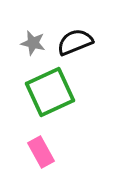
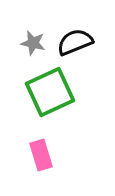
pink rectangle: moved 3 px down; rotated 12 degrees clockwise
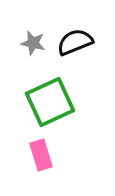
green square: moved 10 px down
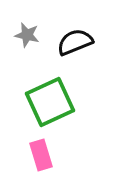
gray star: moved 6 px left, 8 px up
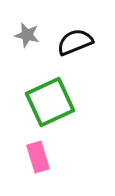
pink rectangle: moved 3 px left, 2 px down
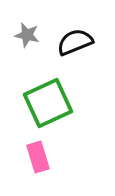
green square: moved 2 px left, 1 px down
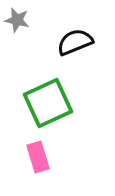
gray star: moved 10 px left, 15 px up
